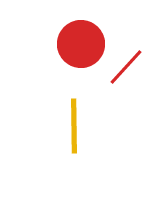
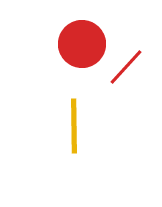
red circle: moved 1 px right
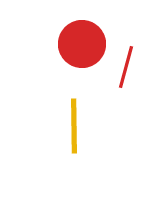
red line: rotated 27 degrees counterclockwise
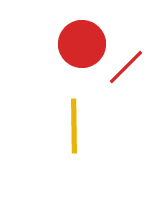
red line: rotated 30 degrees clockwise
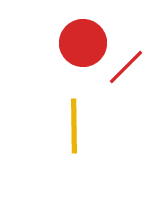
red circle: moved 1 px right, 1 px up
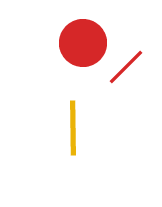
yellow line: moved 1 px left, 2 px down
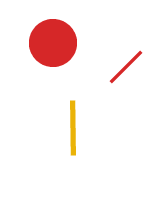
red circle: moved 30 px left
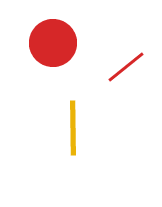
red line: rotated 6 degrees clockwise
